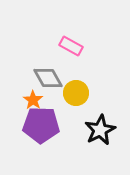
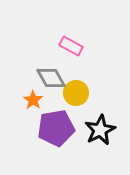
gray diamond: moved 3 px right
purple pentagon: moved 15 px right, 3 px down; rotated 12 degrees counterclockwise
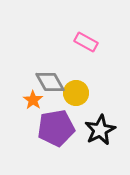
pink rectangle: moved 15 px right, 4 px up
gray diamond: moved 1 px left, 4 px down
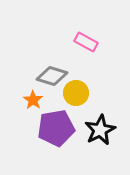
gray diamond: moved 2 px right, 6 px up; rotated 44 degrees counterclockwise
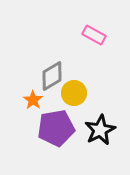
pink rectangle: moved 8 px right, 7 px up
gray diamond: rotated 48 degrees counterclockwise
yellow circle: moved 2 px left
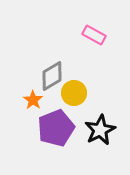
purple pentagon: rotated 12 degrees counterclockwise
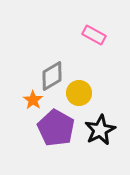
yellow circle: moved 5 px right
purple pentagon: rotated 21 degrees counterclockwise
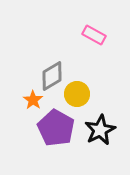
yellow circle: moved 2 px left, 1 px down
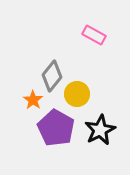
gray diamond: rotated 20 degrees counterclockwise
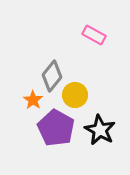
yellow circle: moved 2 px left, 1 px down
black star: rotated 16 degrees counterclockwise
